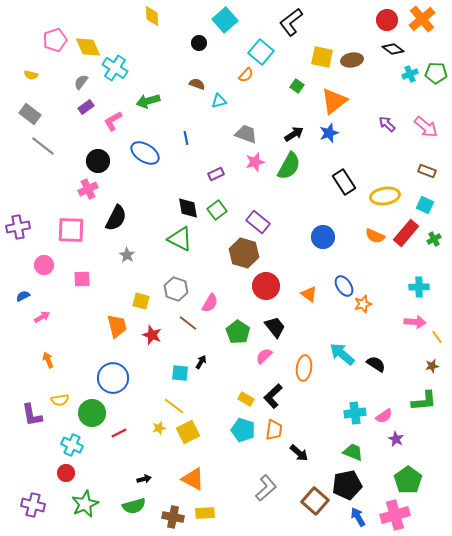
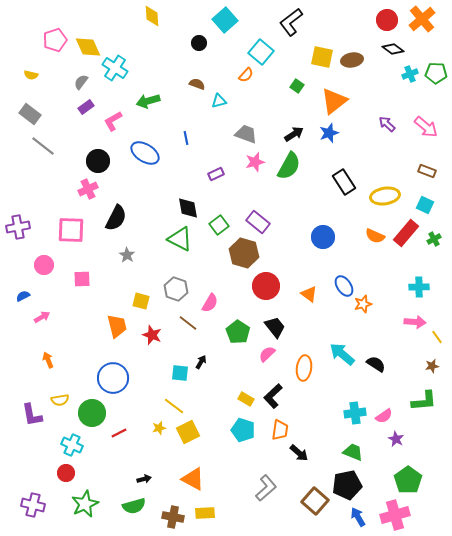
green square at (217, 210): moved 2 px right, 15 px down
pink semicircle at (264, 356): moved 3 px right, 2 px up
orange trapezoid at (274, 430): moved 6 px right
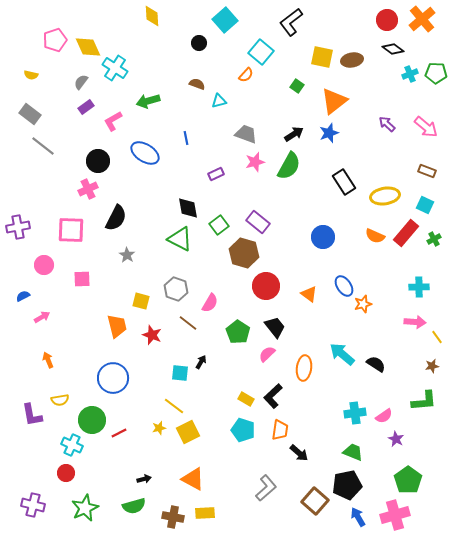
green circle at (92, 413): moved 7 px down
green star at (85, 504): moved 4 px down
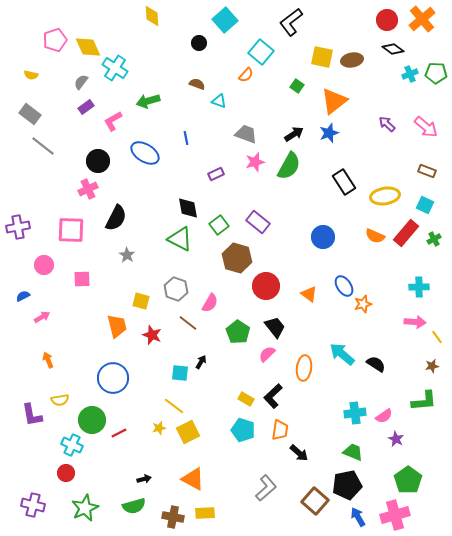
cyan triangle at (219, 101): rotated 35 degrees clockwise
brown hexagon at (244, 253): moved 7 px left, 5 px down
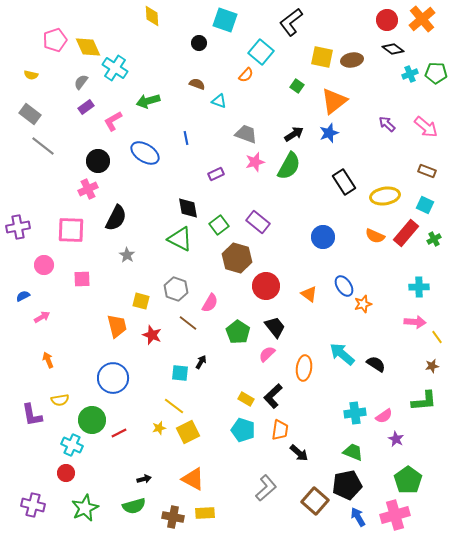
cyan square at (225, 20): rotated 30 degrees counterclockwise
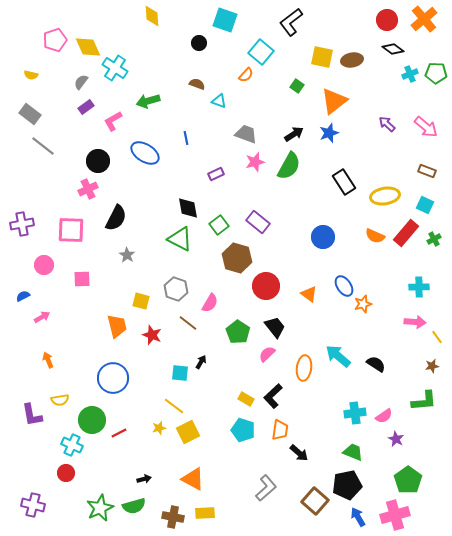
orange cross at (422, 19): moved 2 px right
purple cross at (18, 227): moved 4 px right, 3 px up
cyan arrow at (342, 354): moved 4 px left, 2 px down
green star at (85, 508): moved 15 px right
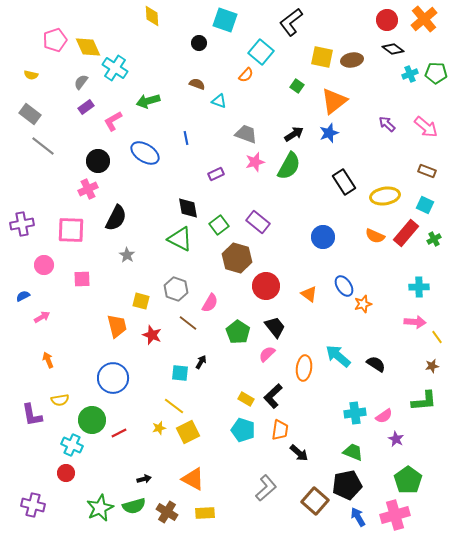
brown cross at (173, 517): moved 6 px left, 5 px up; rotated 20 degrees clockwise
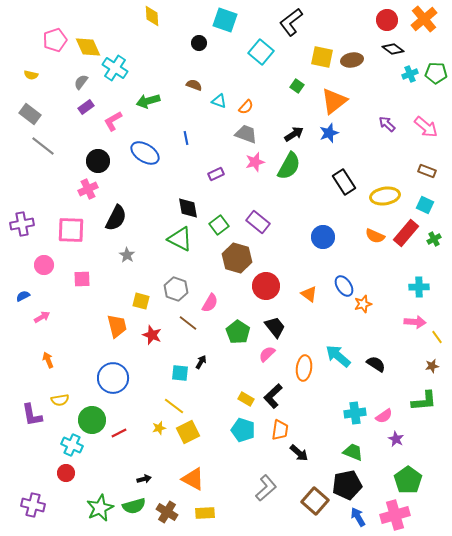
orange semicircle at (246, 75): moved 32 px down
brown semicircle at (197, 84): moved 3 px left, 1 px down
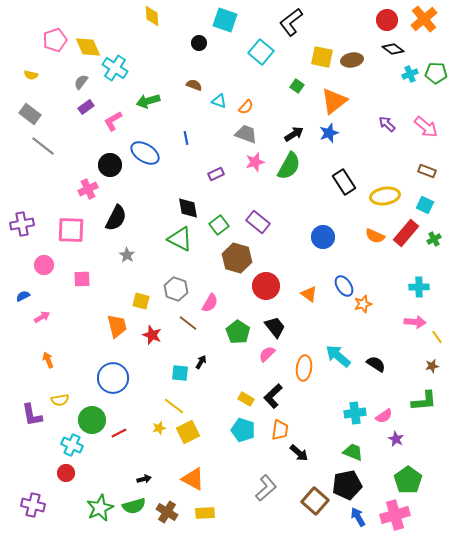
black circle at (98, 161): moved 12 px right, 4 px down
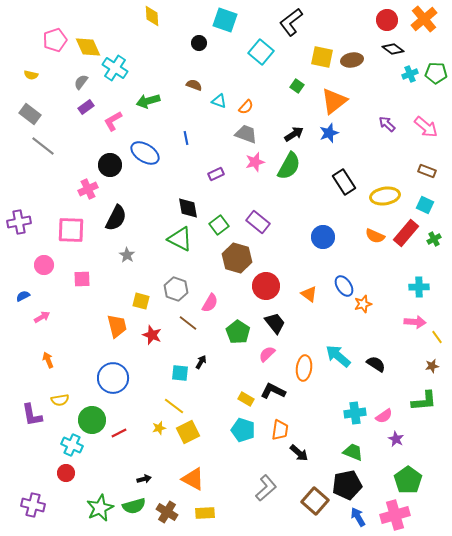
purple cross at (22, 224): moved 3 px left, 2 px up
black trapezoid at (275, 327): moved 4 px up
black L-shape at (273, 396): moved 5 px up; rotated 70 degrees clockwise
